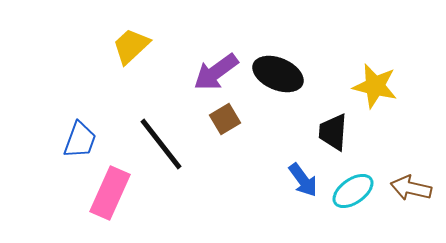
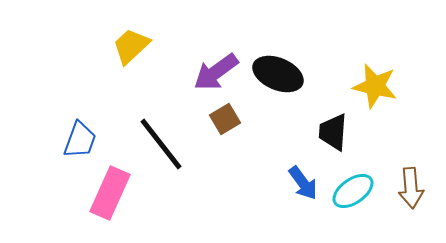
blue arrow: moved 3 px down
brown arrow: rotated 108 degrees counterclockwise
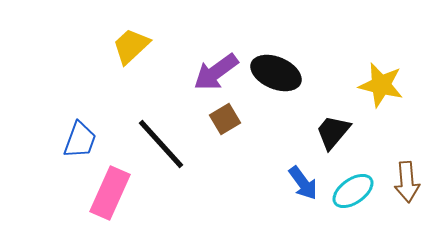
black ellipse: moved 2 px left, 1 px up
yellow star: moved 6 px right, 1 px up
black trapezoid: rotated 36 degrees clockwise
black line: rotated 4 degrees counterclockwise
brown arrow: moved 4 px left, 6 px up
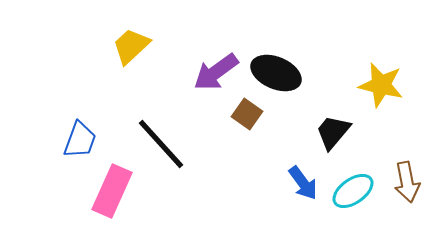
brown square: moved 22 px right, 5 px up; rotated 24 degrees counterclockwise
brown arrow: rotated 6 degrees counterclockwise
pink rectangle: moved 2 px right, 2 px up
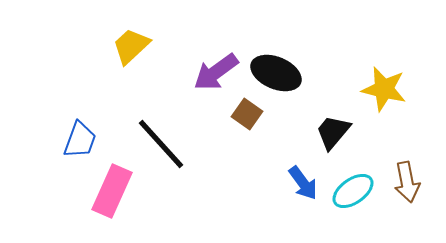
yellow star: moved 3 px right, 4 px down
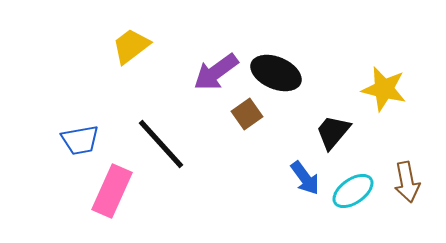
yellow trapezoid: rotated 6 degrees clockwise
brown square: rotated 20 degrees clockwise
blue trapezoid: rotated 60 degrees clockwise
blue arrow: moved 2 px right, 5 px up
